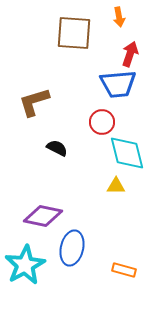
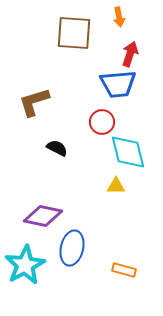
cyan diamond: moved 1 px right, 1 px up
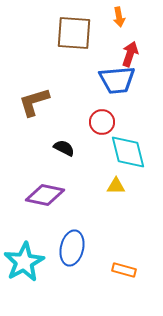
blue trapezoid: moved 1 px left, 4 px up
black semicircle: moved 7 px right
purple diamond: moved 2 px right, 21 px up
cyan star: moved 1 px left, 3 px up
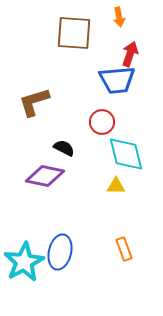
cyan diamond: moved 2 px left, 2 px down
purple diamond: moved 19 px up
blue ellipse: moved 12 px left, 4 px down
orange rectangle: moved 21 px up; rotated 55 degrees clockwise
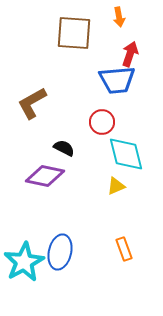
brown L-shape: moved 2 px left, 1 px down; rotated 12 degrees counterclockwise
yellow triangle: rotated 24 degrees counterclockwise
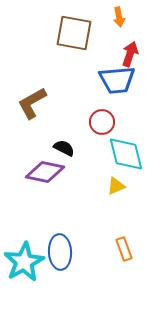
brown square: rotated 6 degrees clockwise
purple diamond: moved 4 px up
blue ellipse: rotated 16 degrees counterclockwise
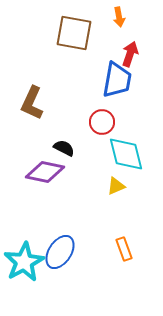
blue trapezoid: rotated 75 degrees counterclockwise
brown L-shape: rotated 36 degrees counterclockwise
blue ellipse: rotated 36 degrees clockwise
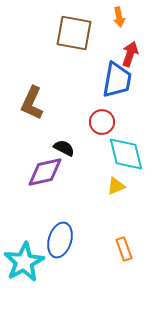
purple diamond: rotated 24 degrees counterclockwise
blue ellipse: moved 12 px up; rotated 16 degrees counterclockwise
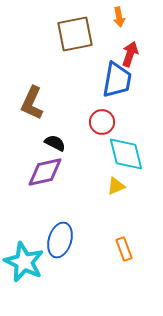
brown square: moved 1 px right, 1 px down; rotated 21 degrees counterclockwise
black semicircle: moved 9 px left, 5 px up
cyan star: rotated 18 degrees counterclockwise
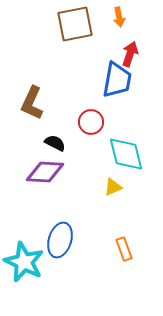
brown square: moved 10 px up
red circle: moved 11 px left
purple diamond: rotated 15 degrees clockwise
yellow triangle: moved 3 px left, 1 px down
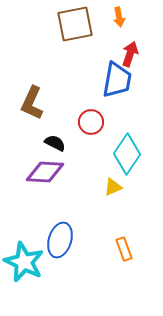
cyan diamond: moved 1 px right; rotated 48 degrees clockwise
